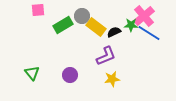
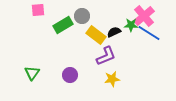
yellow rectangle: moved 8 px down
green triangle: rotated 14 degrees clockwise
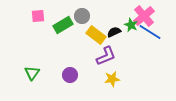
pink square: moved 6 px down
green star: rotated 24 degrees clockwise
blue line: moved 1 px right, 1 px up
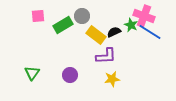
pink cross: rotated 30 degrees counterclockwise
purple L-shape: rotated 20 degrees clockwise
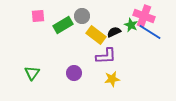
purple circle: moved 4 px right, 2 px up
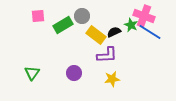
purple L-shape: moved 1 px right, 1 px up
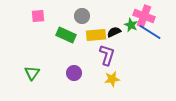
green rectangle: moved 3 px right, 10 px down; rotated 54 degrees clockwise
yellow rectangle: rotated 42 degrees counterclockwise
purple L-shape: rotated 70 degrees counterclockwise
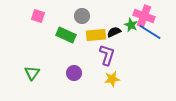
pink square: rotated 24 degrees clockwise
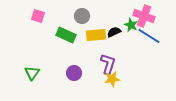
blue line: moved 1 px left, 4 px down
purple L-shape: moved 1 px right, 9 px down
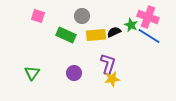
pink cross: moved 4 px right, 1 px down
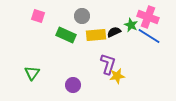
purple circle: moved 1 px left, 12 px down
yellow star: moved 5 px right, 3 px up
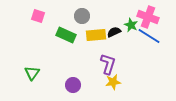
yellow star: moved 4 px left, 6 px down
